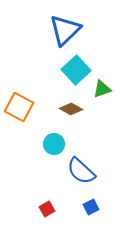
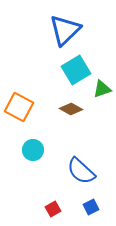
cyan square: rotated 12 degrees clockwise
cyan circle: moved 21 px left, 6 px down
red square: moved 6 px right
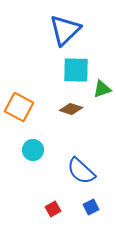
cyan square: rotated 32 degrees clockwise
brown diamond: rotated 10 degrees counterclockwise
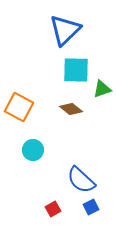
brown diamond: rotated 20 degrees clockwise
blue semicircle: moved 9 px down
